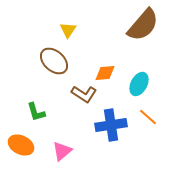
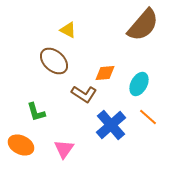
yellow triangle: rotated 36 degrees counterclockwise
blue cross: rotated 32 degrees counterclockwise
pink triangle: moved 2 px right, 2 px up; rotated 15 degrees counterclockwise
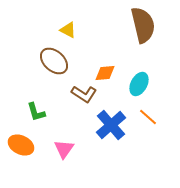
brown semicircle: rotated 54 degrees counterclockwise
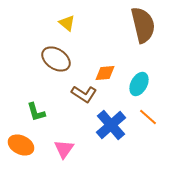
yellow triangle: moved 1 px left, 7 px up; rotated 12 degrees clockwise
brown ellipse: moved 2 px right, 2 px up; rotated 8 degrees counterclockwise
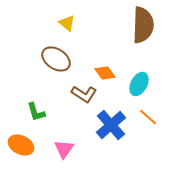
brown semicircle: rotated 15 degrees clockwise
orange diamond: rotated 60 degrees clockwise
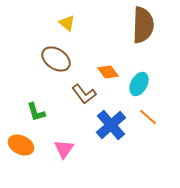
orange diamond: moved 3 px right, 1 px up
brown L-shape: rotated 20 degrees clockwise
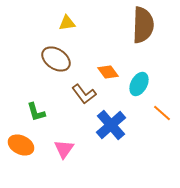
yellow triangle: rotated 48 degrees counterclockwise
orange line: moved 14 px right, 4 px up
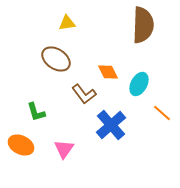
orange diamond: rotated 10 degrees clockwise
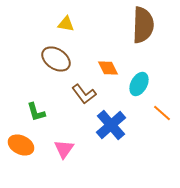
yellow triangle: moved 1 px left, 1 px down; rotated 18 degrees clockwise
orange diamond: moved 4 px up
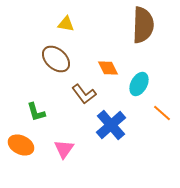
brown ellipse: rotated 8 degrees clockwise
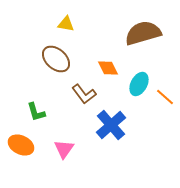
brown semicircle: moved 8 px down; rotated 108 degrees counterclockwise
orange line: moved 3 px right, 16 px up
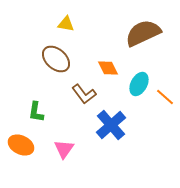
brown semicircle: rotated 9 degrees counterclockwise
green L-shape: rotated 25 degrees clockwise
